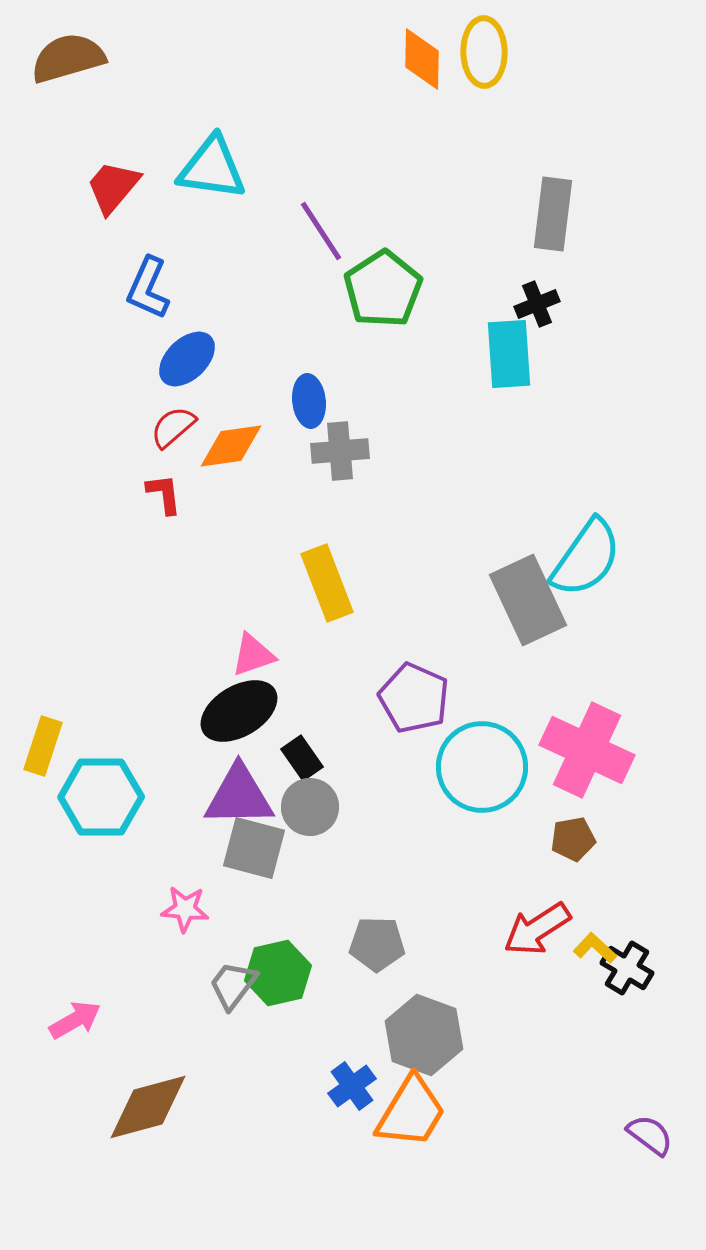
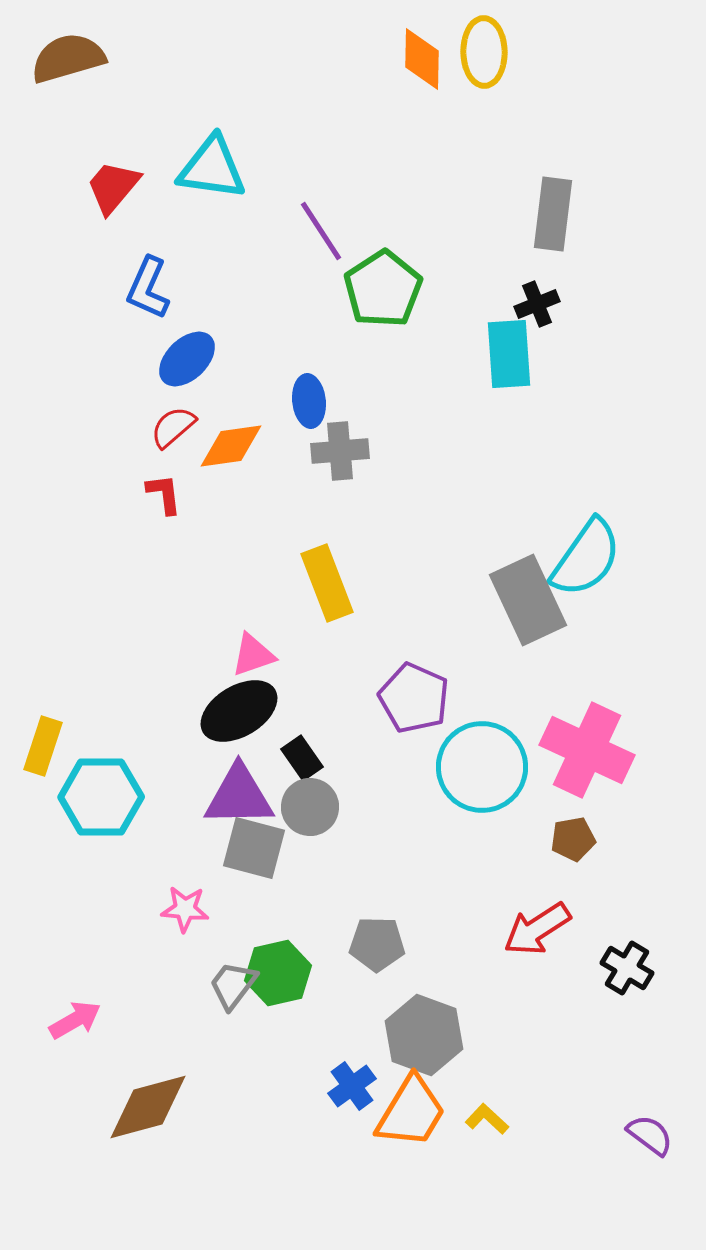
yellow L-shape at (595, 948): moved 108 px left, 171 px down
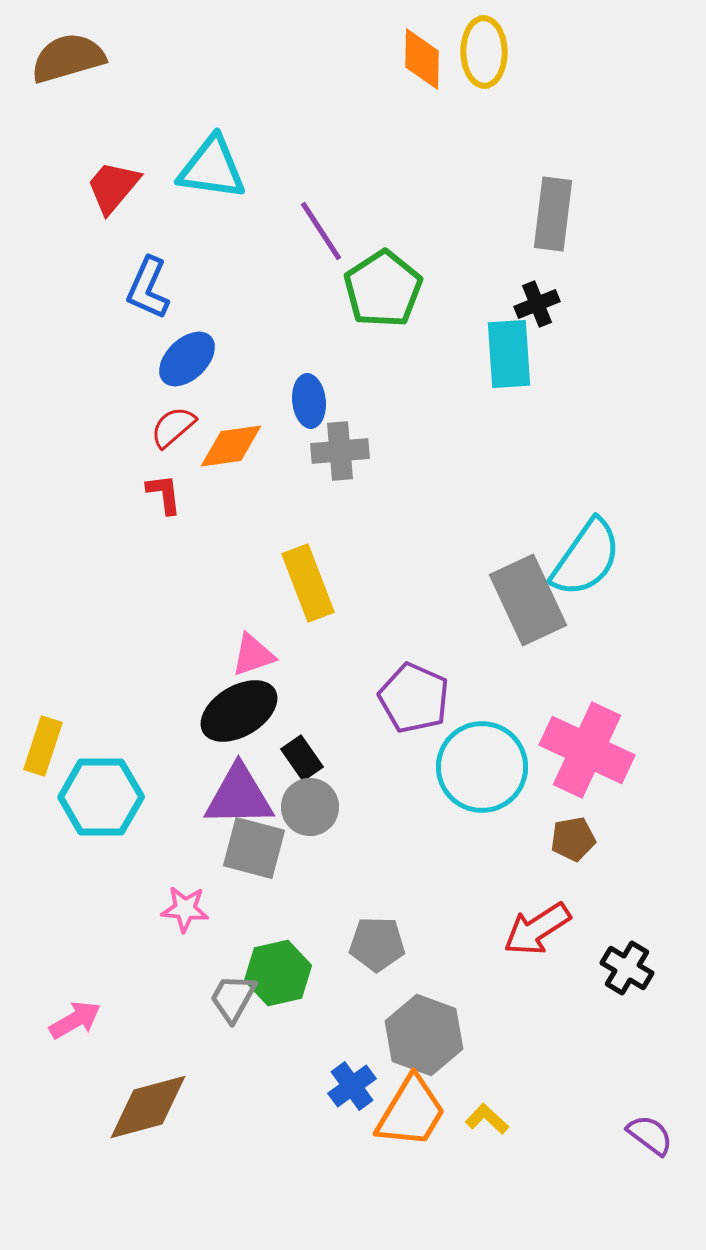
yellow rectangle at (327, 583): moved 19 px left
gray trapezoid at (233, 985): moved 13 px down; rotated 8 degrees counterclockwise
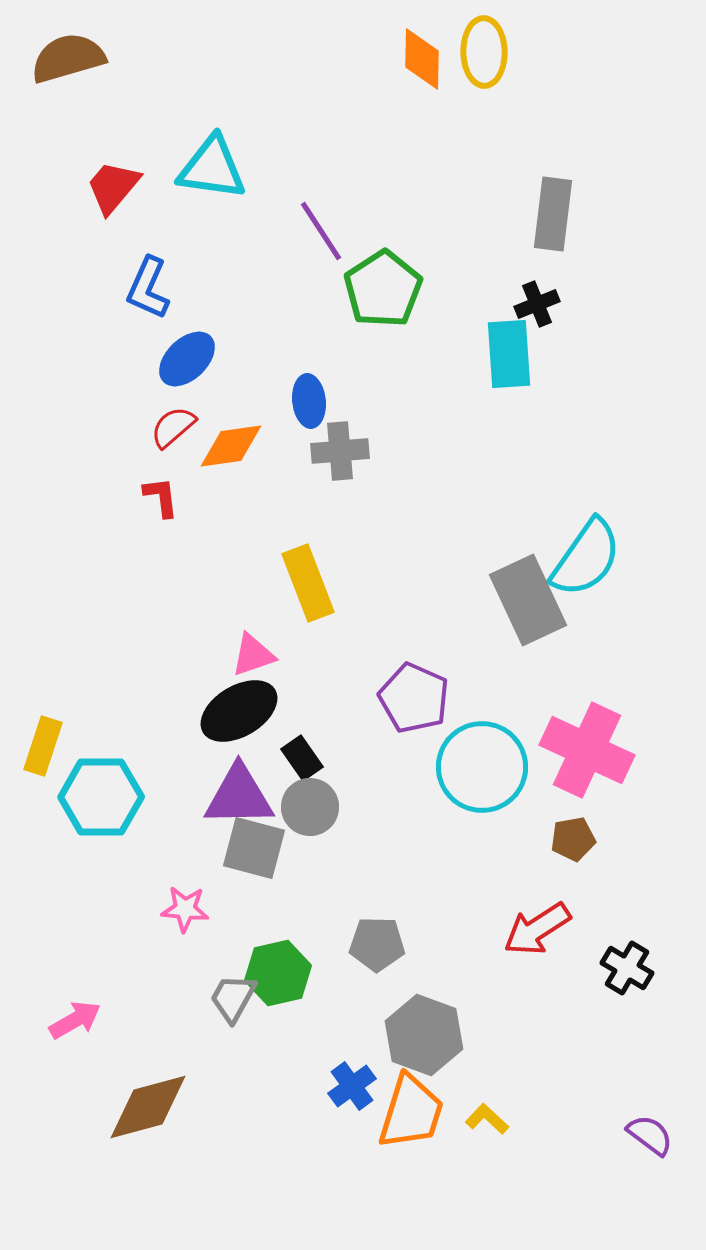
red L-shape at (164, 494): moved 3 px left, 3 px down
orange trapezoid at (411, 1112): rotated 14 degrees counterclockwise
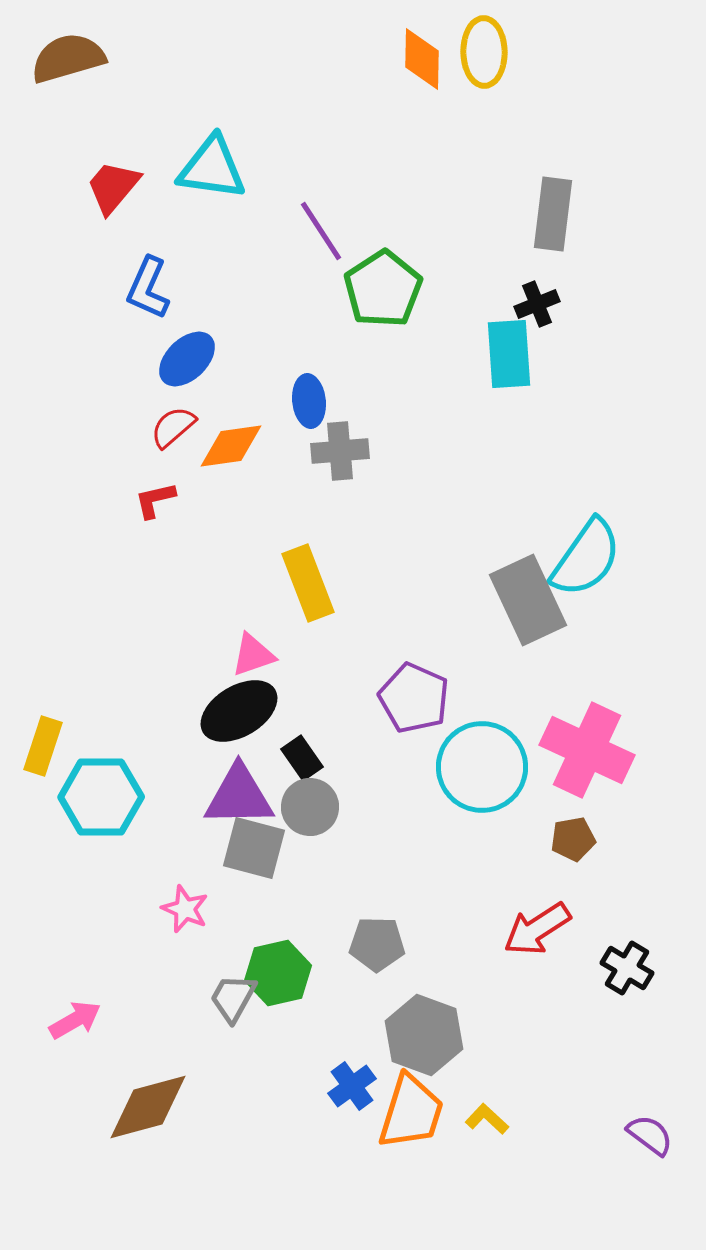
red L-shape at (161, 497): moved 6 px left, 3 px down; rotated 96 degrees counterclockwise
pink star at (185, 909): rotated 18 degrees clockwise
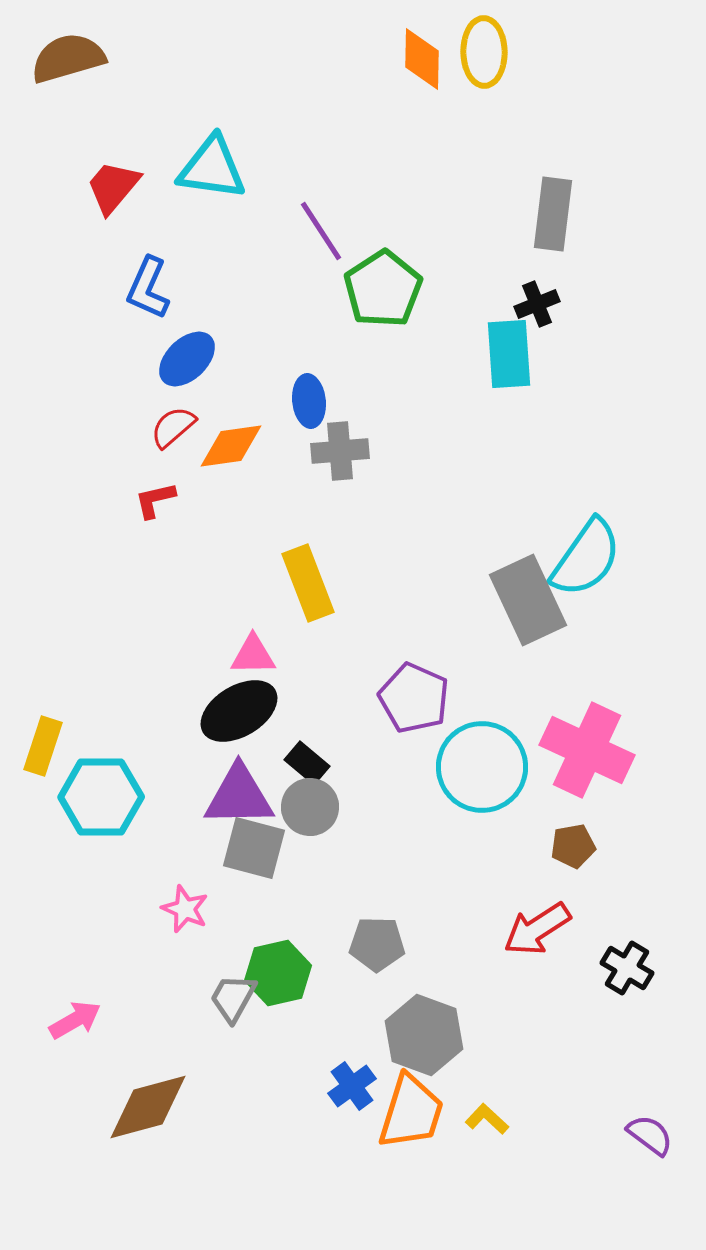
pink triangle at (253, 655): rotated 18 degrees clockwise
black rectangle at (302, 758): moved 5 px right, 5 px down; rotated 15 degrees counterclockwise
brown pentagon at (573, 839): moved 7 px down
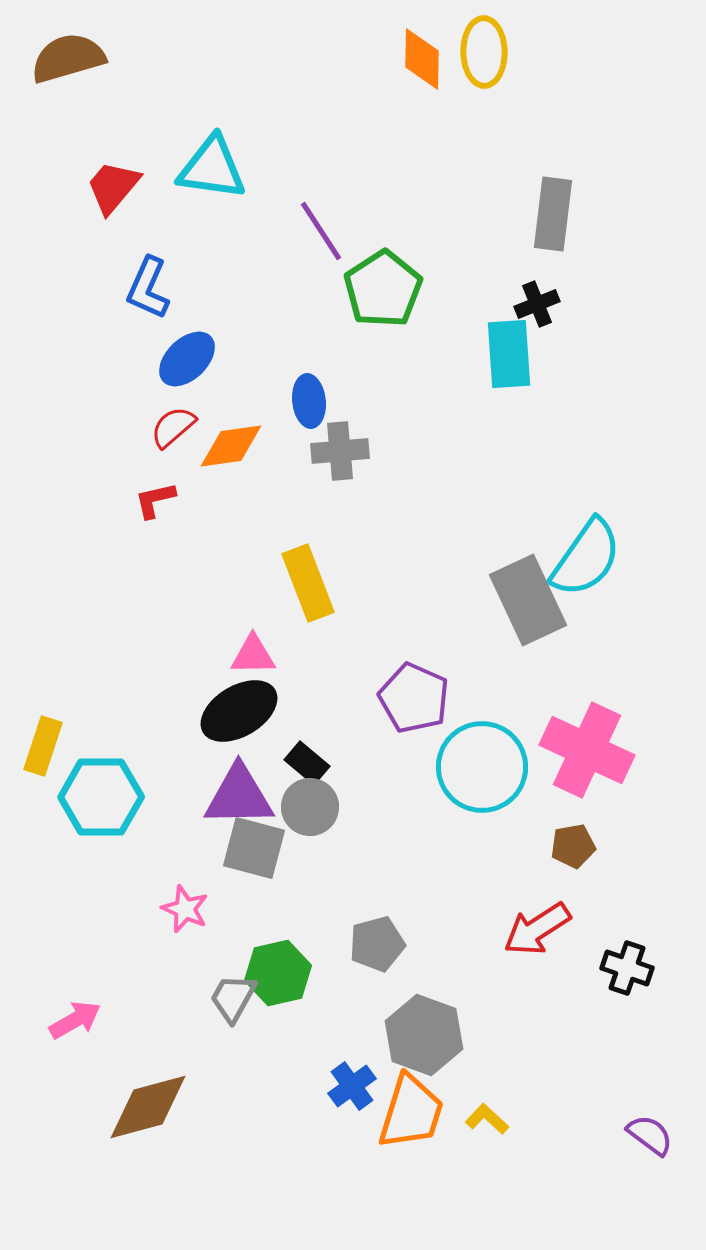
gray pentagon at (377, 944): rotated 16 degrees counterclockwise
black cross at (627, 968): rotated 12 degrees counterclockwise
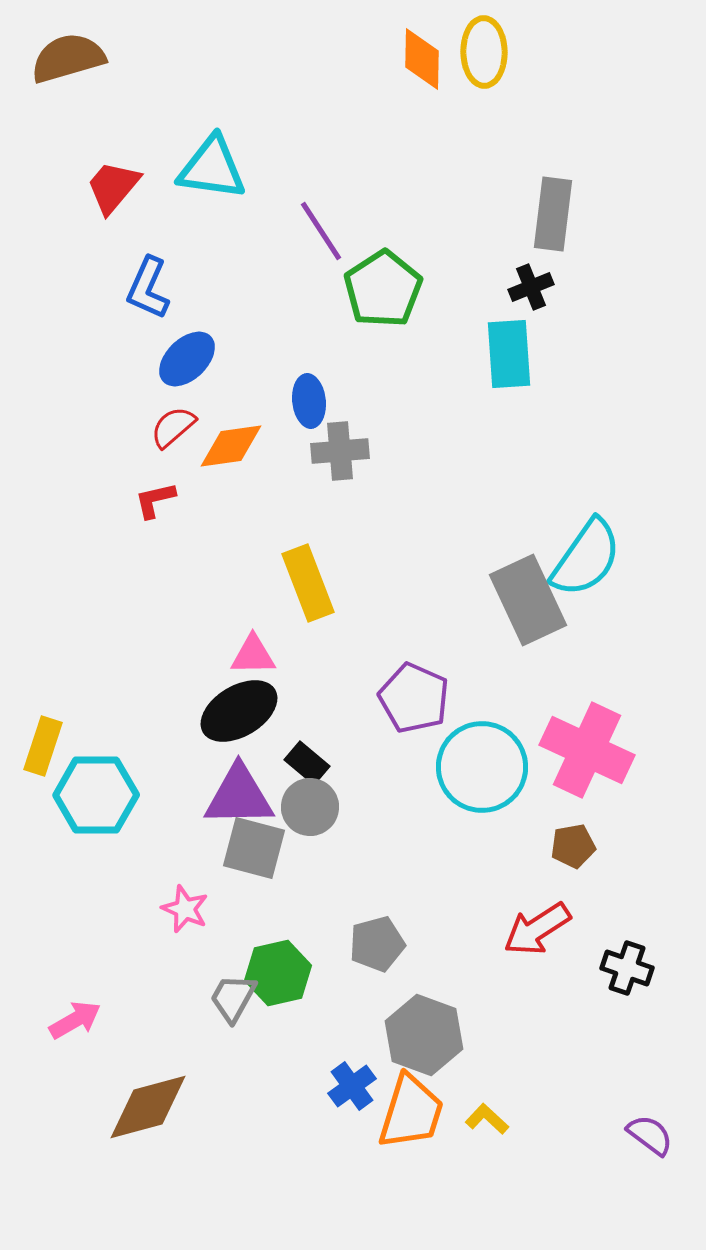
black cross at (537, 304): moved 6 px left, 17 px up
cyan hexagon at (101, 797): moved 5 px left, 2 px up
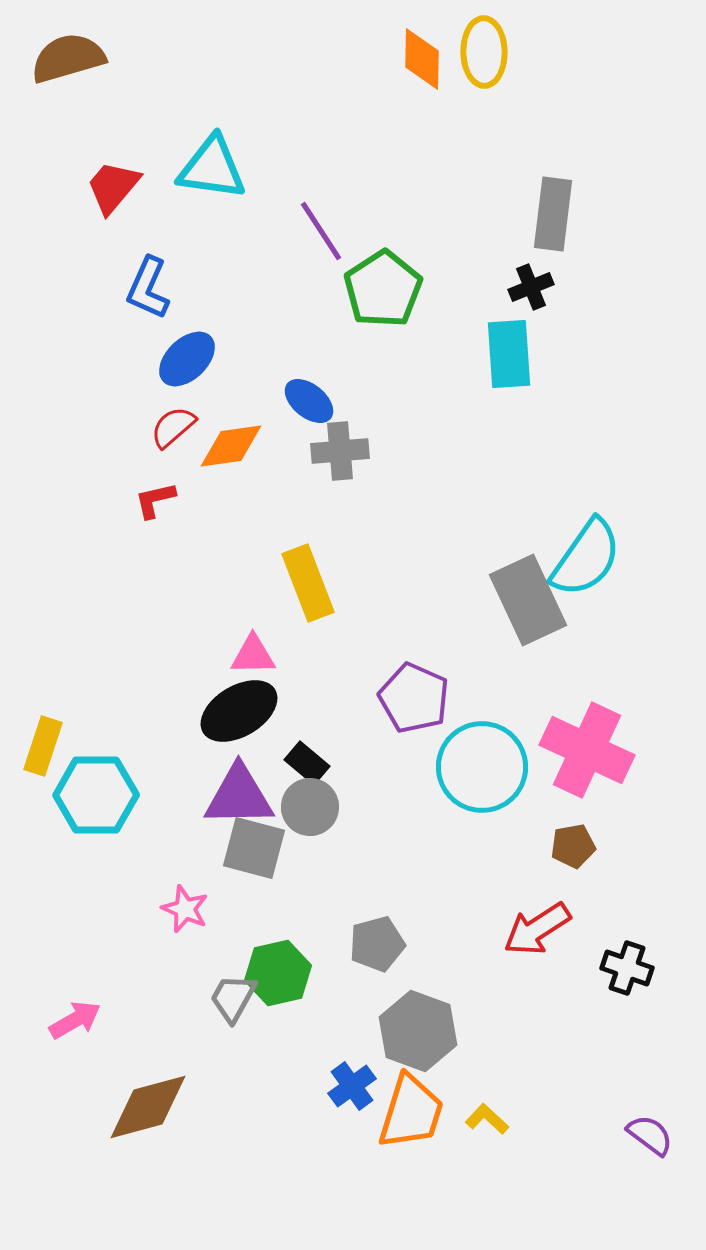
blue ellipse at (309, 401): rotated 45 degrees counterclockwise
gray hexagon at (424, 1035): moved 6 px left, 4 px up
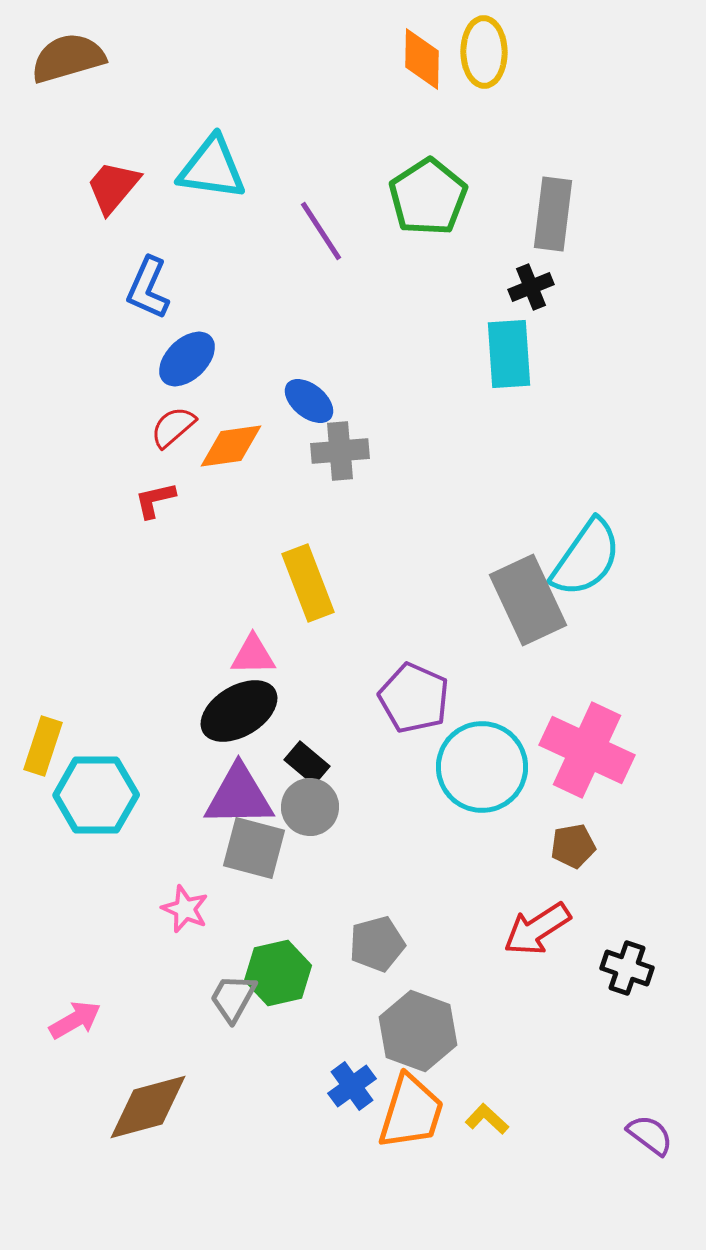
green pentagon at (383, 289): moved 45 px right, 92 px up
